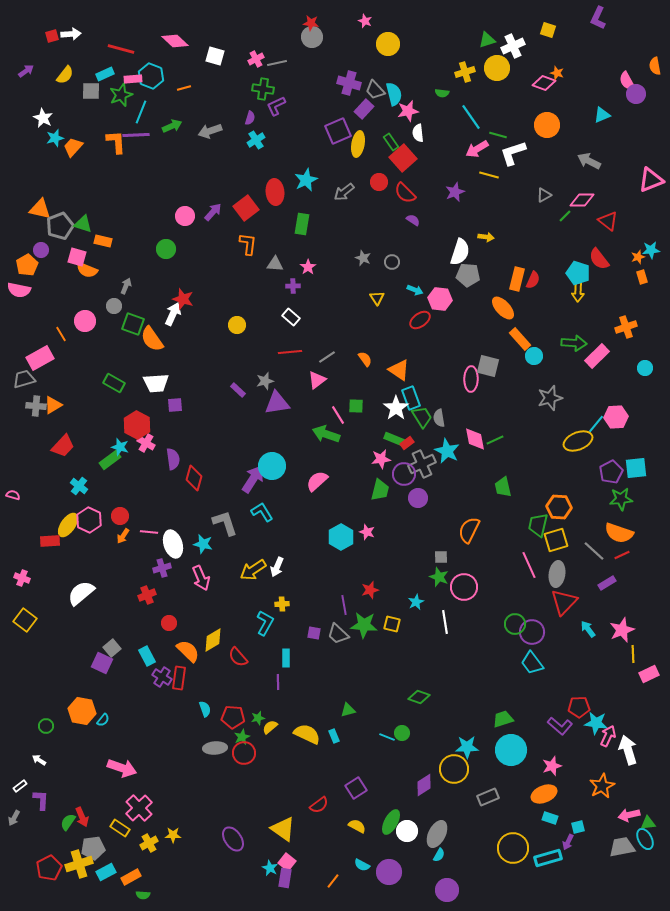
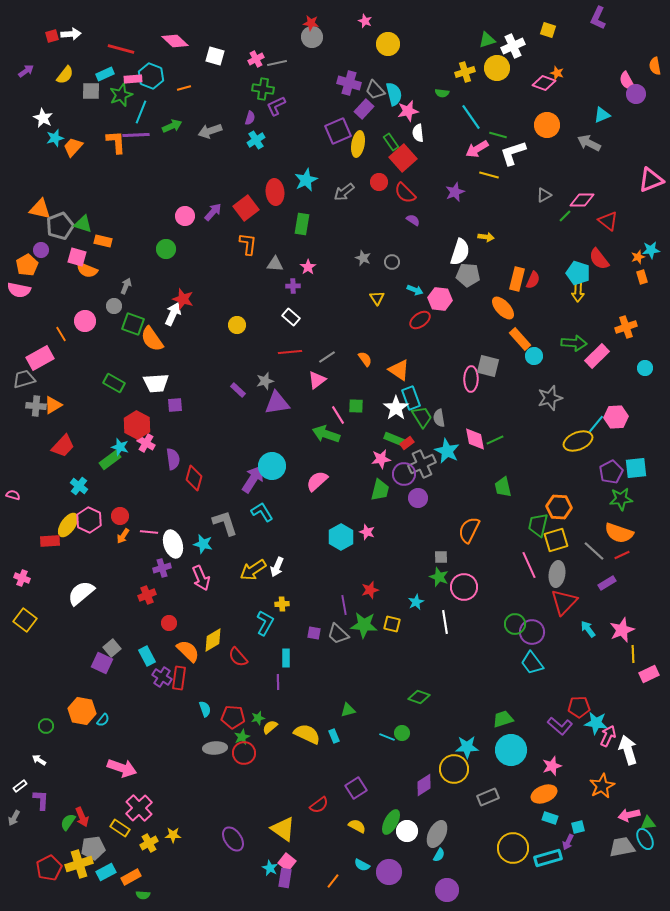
gray arrow at (589, 161): moved 18 px up
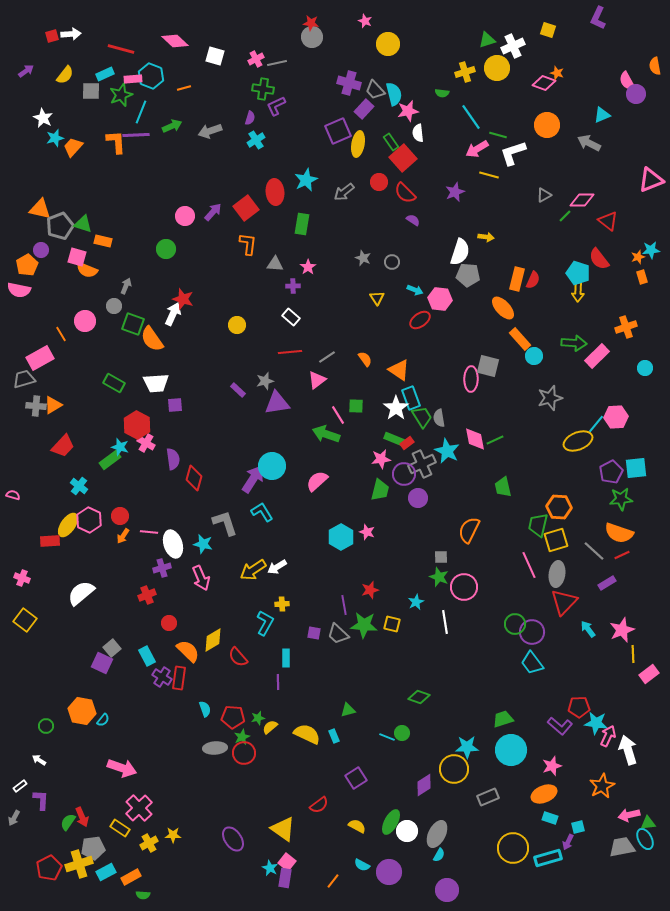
white arrow at (277, 567): rotated 36 degrees clockwise
pink rectangle at (649, 674): rotated 12 degrees counterclockwise
purple square at (356, 788): moved 10 px up
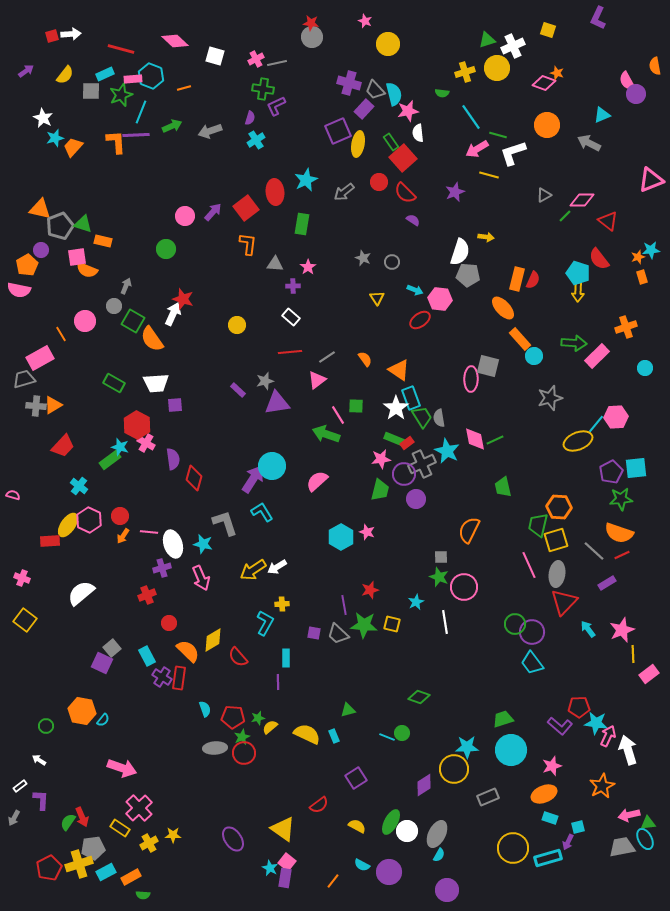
pink square at (77, 257): rotated 24 degrees counterclockwise
green square at (133, 324): moved 3 px up; rotated 10 degrees clockwise
purple circle at (418, 498): moved 2 px left, 1 px down
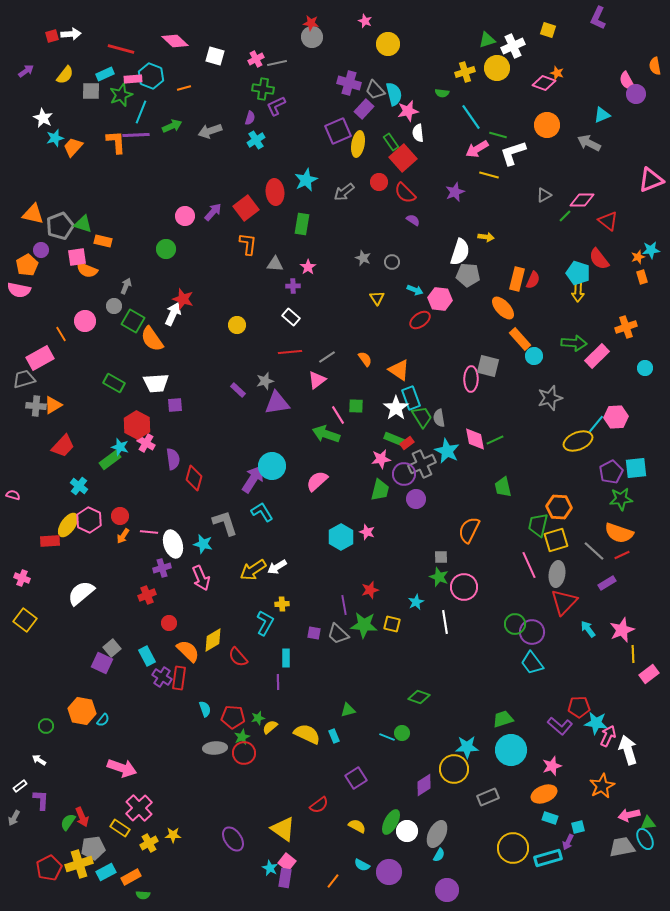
orange triangle at (40, 209): moved 7 px left, 5 px down
